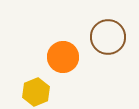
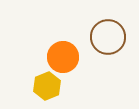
yellow hexagon: moved 11 px right, 6 px up
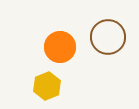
orange circle: moved 3 px left, 10 px up
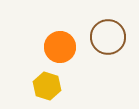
yellow hexagon: rotated 20 degrees counterclockwise
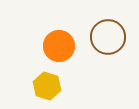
orange circle: moved 1 px left, 1 px up
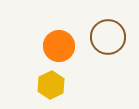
yellow hexagon: moved 4 px right, 1 px up; rotated 16 degrees clockwise
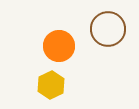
brown circle: moved 8 px up
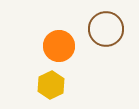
brown circle: moved 2 px left
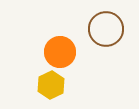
orange circle: moved 1 px right, 6 px down
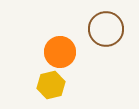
yellow hexagon: rotated 12 degrees clockwise
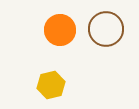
orange circle: moved 22 px up
